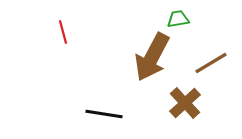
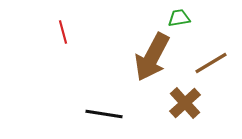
green trapezoid: moved 1 px right, 1 px up
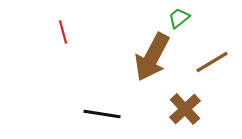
green trapezoid: rotated 30 degrees counterclockwise
brown line: moved 1 px right, 1 px up
brown cross: moved 6 px down
black line: moved 2 px left
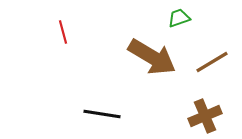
green trapezoid: rotated 20 degrees clockwise
brown arrow: rotated 87 degrees counterclockwise
brown cross: moved 20 px right, 7 px down; rotated 20 degrees clockwise
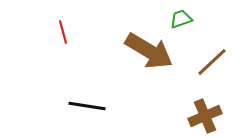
green trapezoid: moved 2 px right, 1 px down
brown arrow: moved 3 px left, 6 px up
brown line: rotated 12 degrees counterclockwise
black line: moved 15 px left, 8 px up
